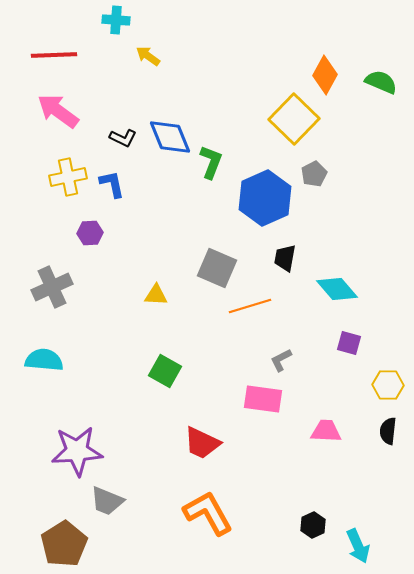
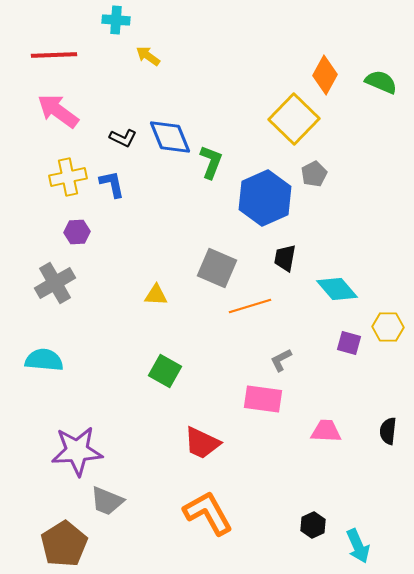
purple hexagon: moved 13 px left, 1 px up
gray cross: moved 3 px right, 4 px up; rotated 6 degrees counterclockwise
yellow hexagon: moved 58 px up
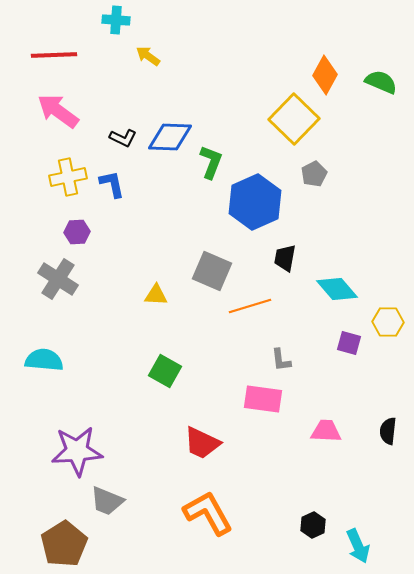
blue diamond: rotated 66 degrees counterclockwise
blue hexagon: moved 10 px left, 4 px down
gray square: moved 5 px left, 3 px down
gray cross: moved 3 px right, 4 px up; rotated 27 degrees counterclockwise
yellow hexagon: moved 5 px up
gray L-shape: rotated 70 degrees counterclockwise
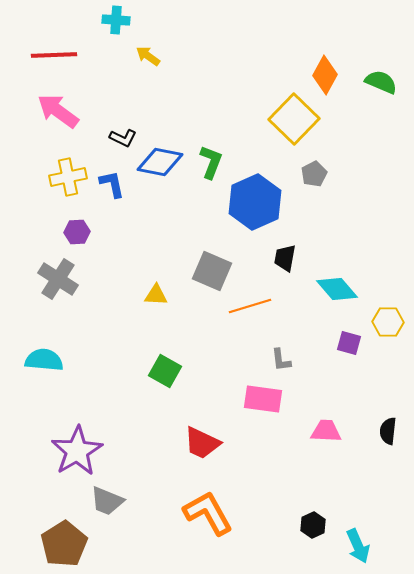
blue diamond: moved 10 px left, 25 px down; rotated 9 degrees clockwise
purple star: rotated 27 degrees counterclockwise
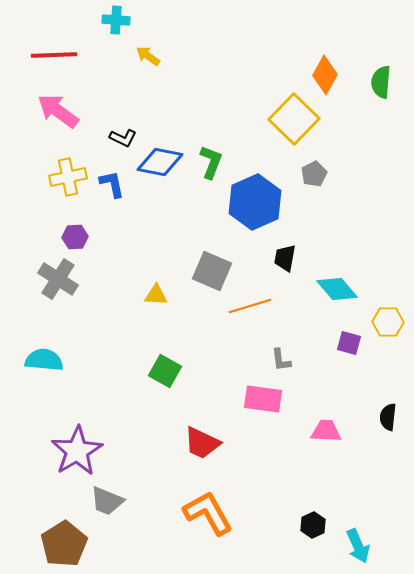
green semicircle: rotated 108 degrees counterclockwise
purple hexagon: moved 2 px left, 5 px down
black semicircle: moved 14 px up
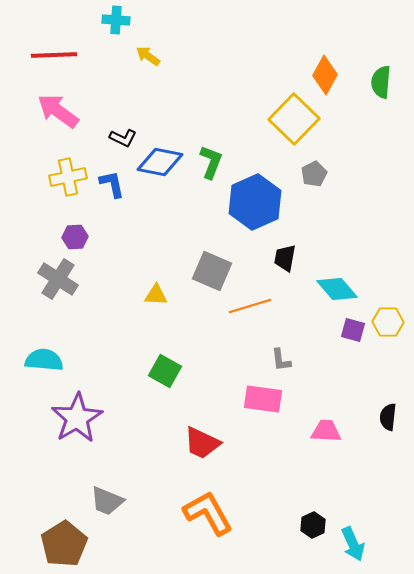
purple square: moved 4 px right, 13 px up
purple star: moved 33 px up
cyan arrow: moved 5 px left, 2 px up
